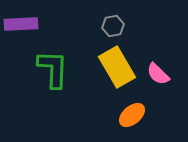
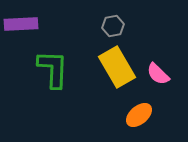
orange ellipse: moved 7 px right
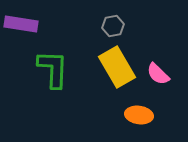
purple rectangle: rotated 12 degrees clockwise
orange ellipse: rotated 48 degrees clockwise
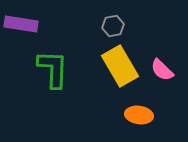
yellow rectangle: moved 3 px right, 1 px up
pink semicircle: moved 4 px right, 4 px up
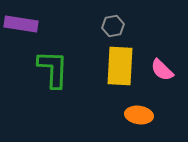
yellow rectangle: rotated 33 degrees clockwise
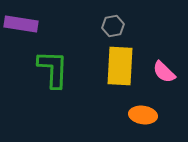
pink semicircle: moved 2 px right, 2 px down
orange ellipse: moved 4 px right
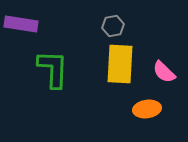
yellow rectangle: moved 2 px up
orange ellipse: moved 4 px right, 6 px up; rotated 16 degrees counterclockwise
